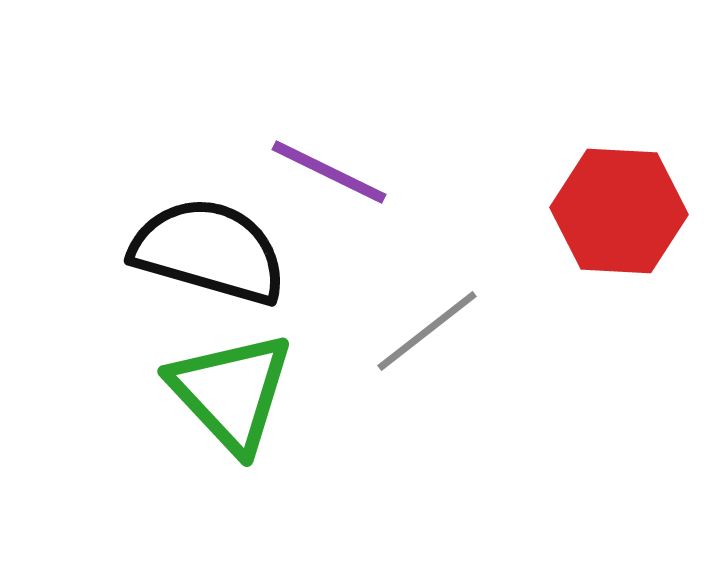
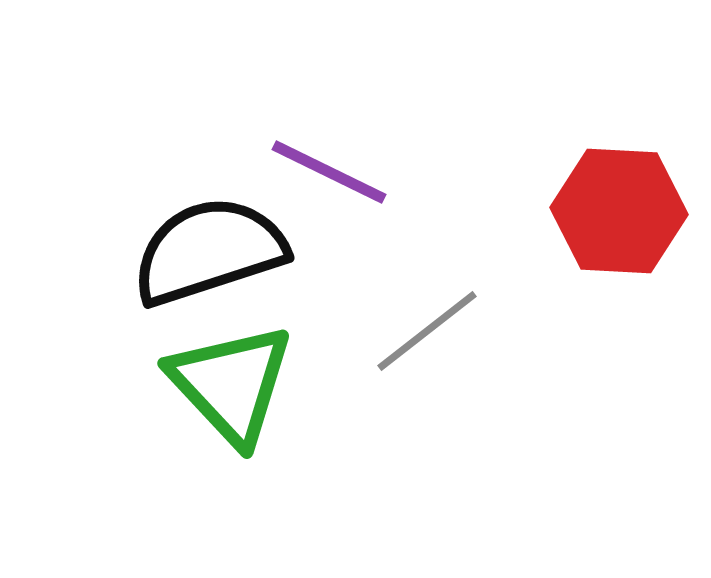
black semicircle: rotated 34 degrees counterclockwise
green triangle: moved 8 px up
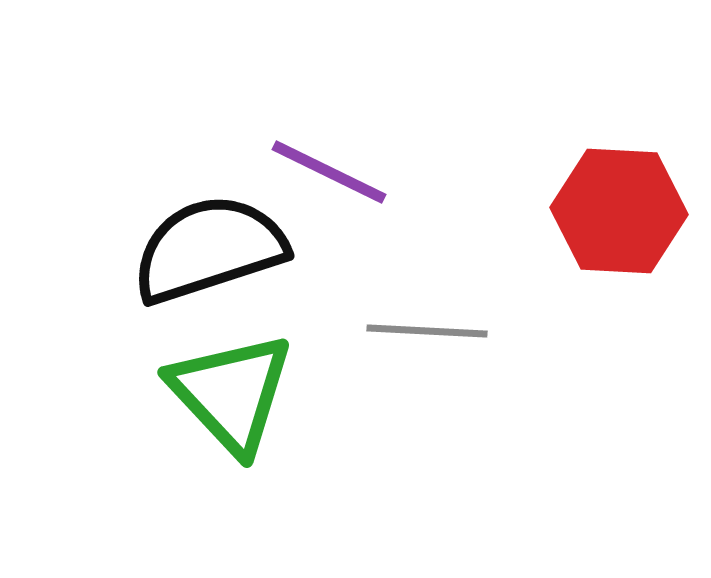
black semicircle: moved 2 px up
gray line: rotated 41 degrees clockwise
green triangle: moved 9 px down
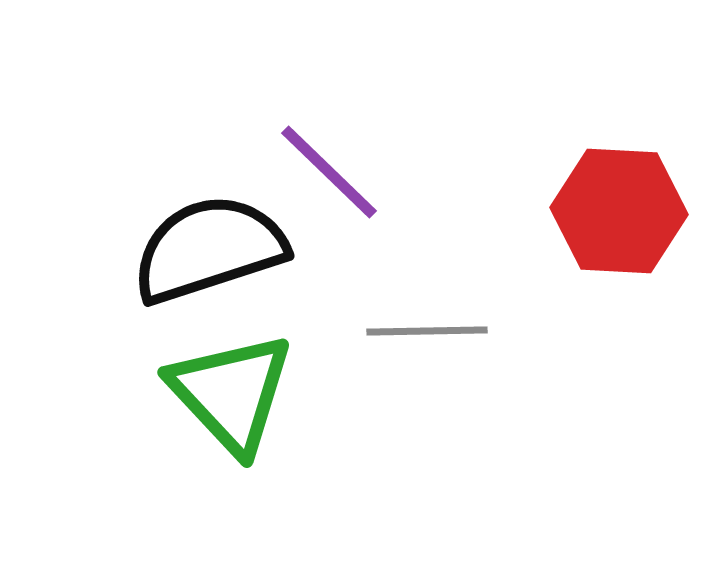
purple line: rotated 18 degrees clockwise
gray line: rotated 4 degrees counterclockwise
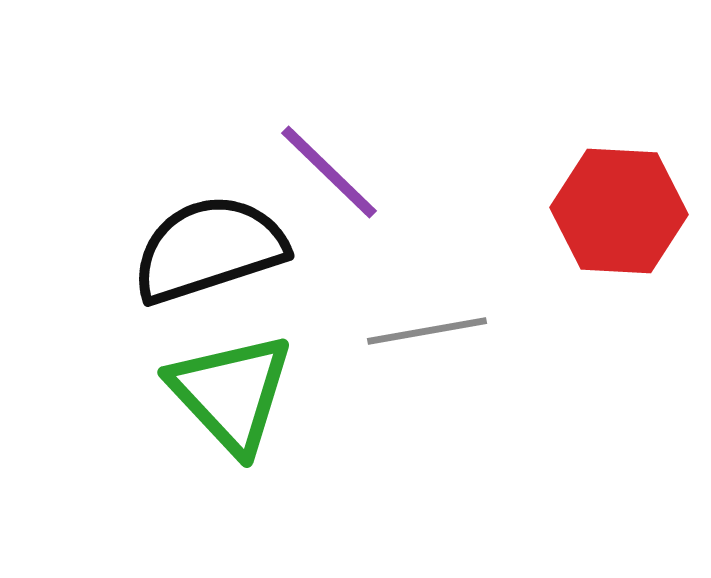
gray line: rotated 9 degrees counterclockwise
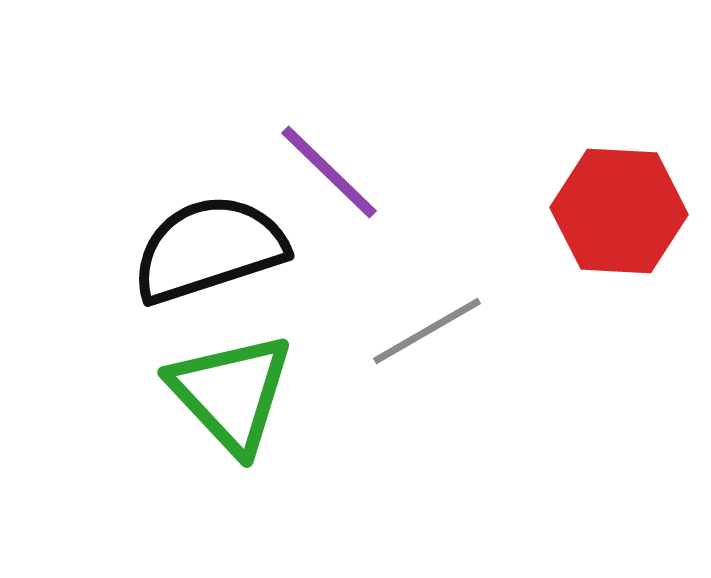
gray line: rotated 20 degrees counterclockwise
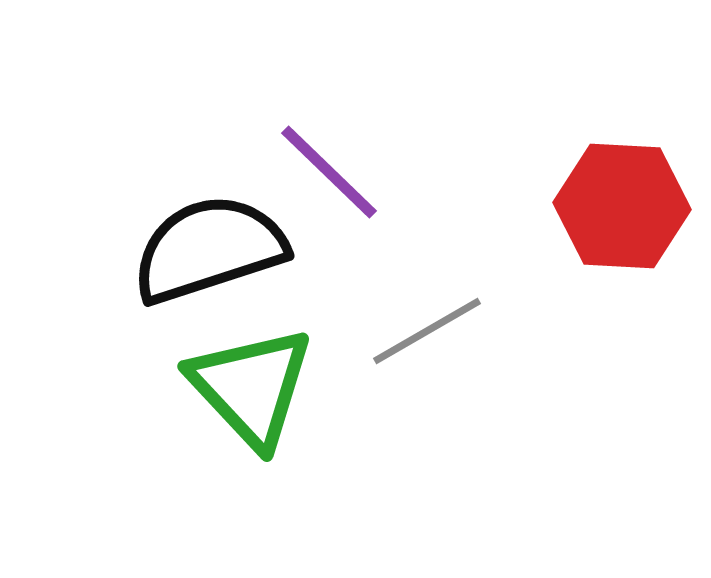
red hexagon: moved 3 px right, 5 px up
green triangle: moved 20 px right, 6 px up
